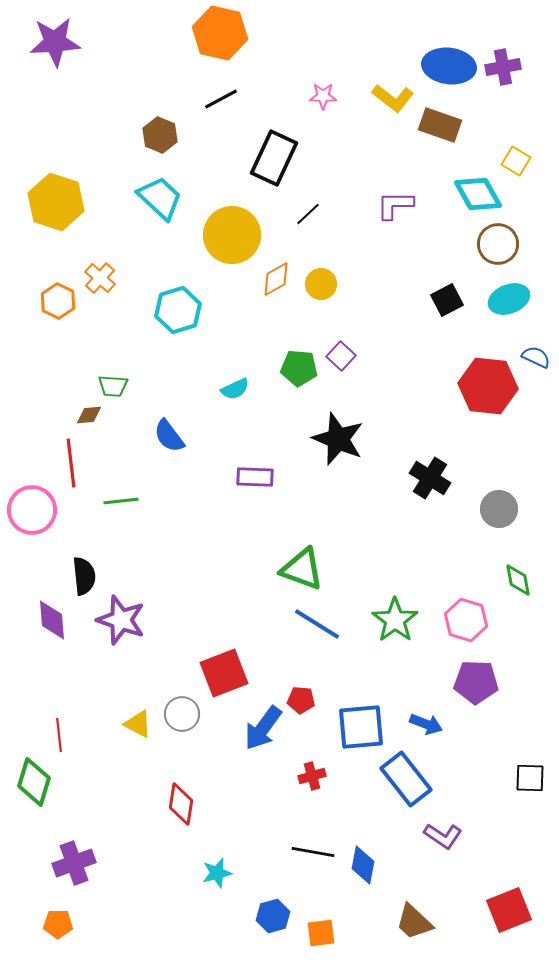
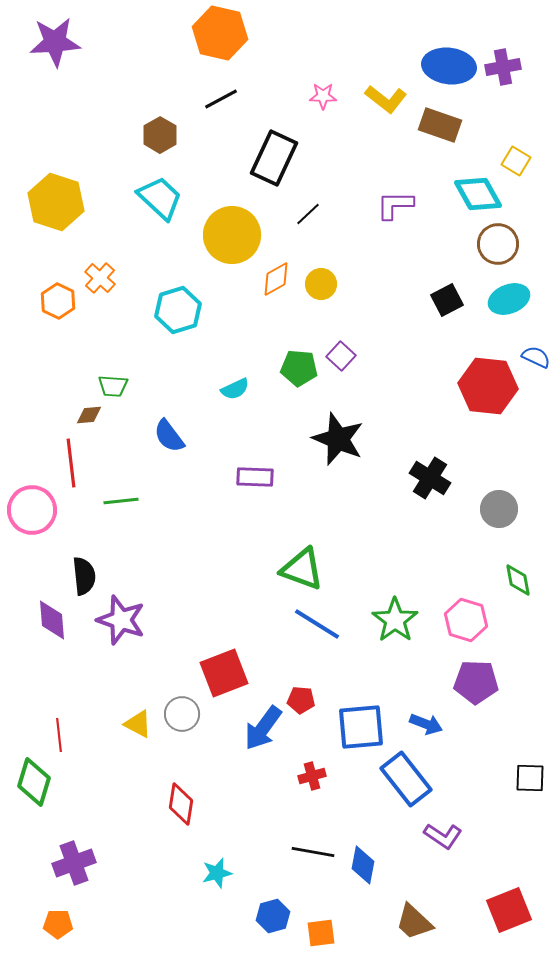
yellow L-shape at (393, 98): moved 7 px left, 1 px down
brown hexagon at (160, 135): rotated 8 degrees clockwise
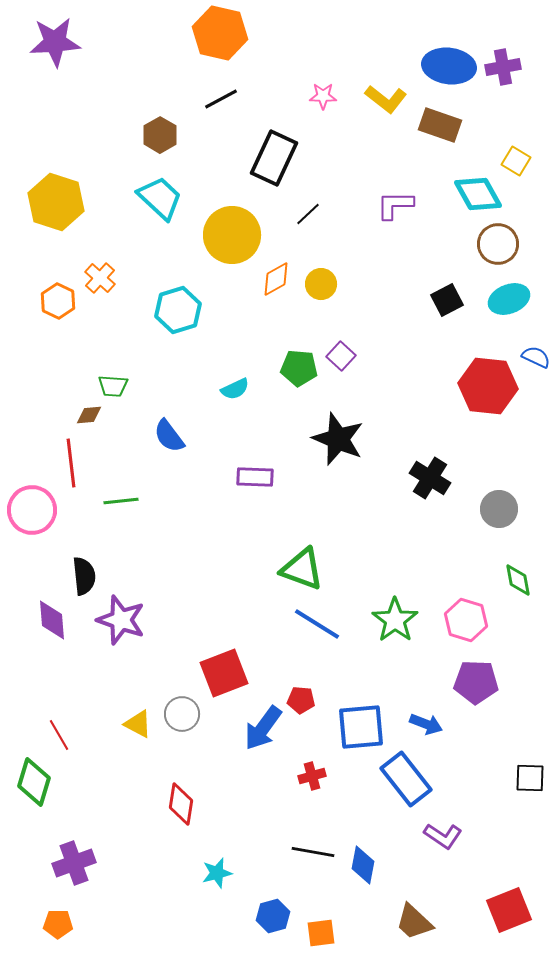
red line at (59, 735): rotated 24 degrees counterclockwise
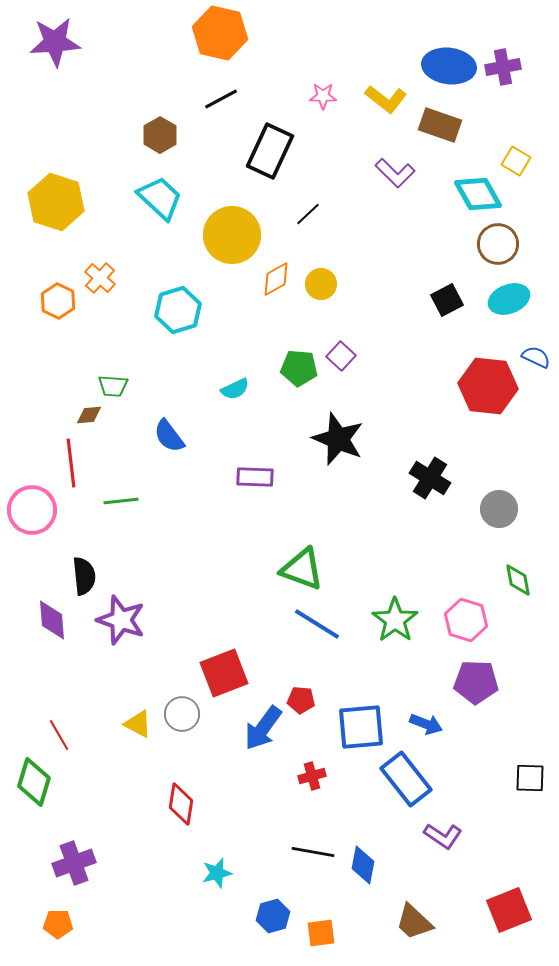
black rectangle at (274, 158): moved 4 px left, 7 px up
purple L-shape at (395, 205): moved 32 px up; rotated 135 degrees counterclockwise
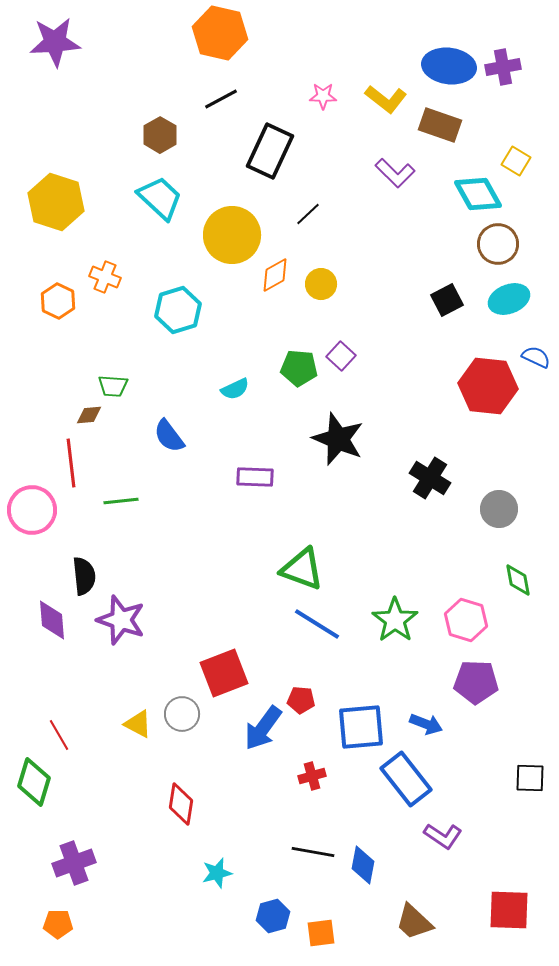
orange cross at (100, 278): moved 5 px right, 1 px up; rotated 20 degrees counterclockwise
orange diamond at (276, 279): moved 1 px left, 4 px up
red square at (509, 910): rotated 24 degrees clockwise
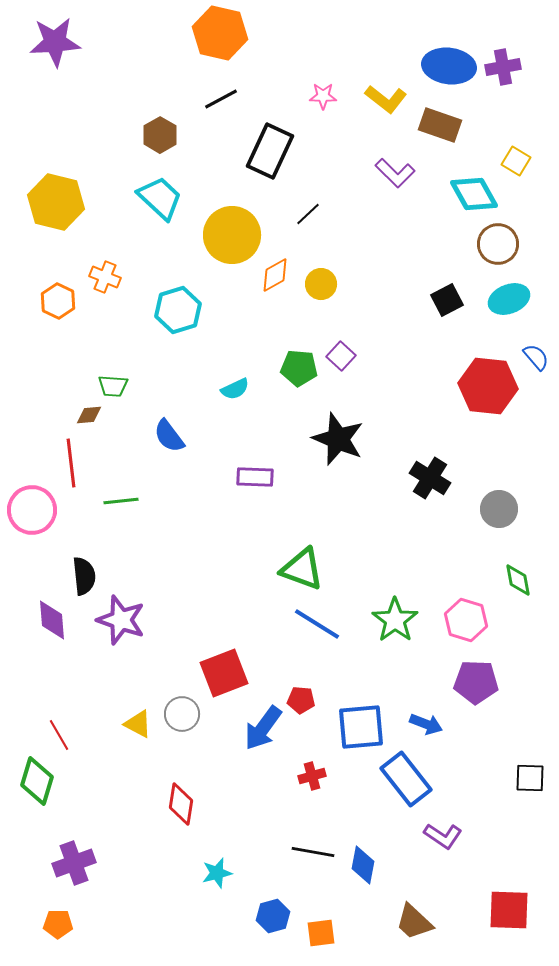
cyan diamond at (478, 194): moved 4 px left
yellow hexagon at (56, 202): rotated 4 degrees counterclockwise
blue semicircle at (536, 357): rotated 24 degrees clockwise
green diamond at (34, 782): moved 3 px right, 1 px up
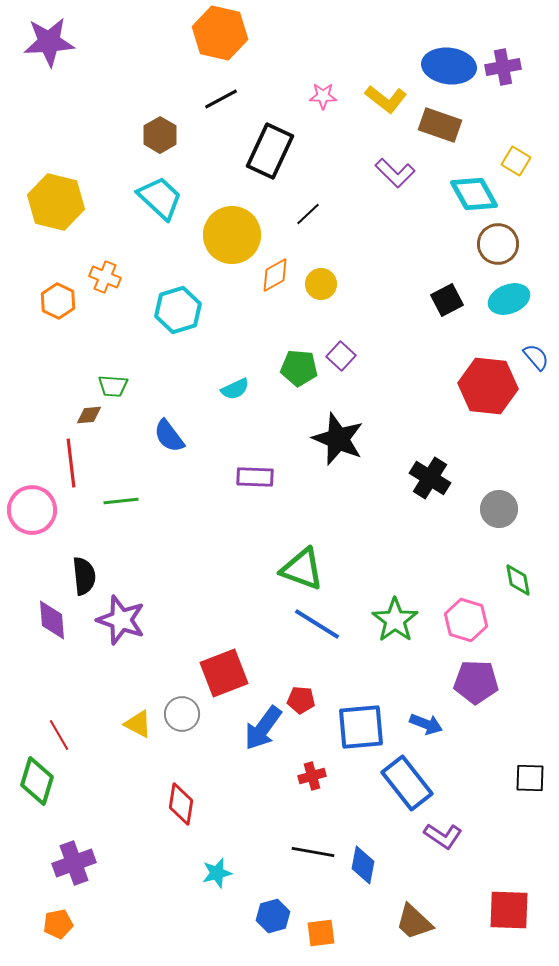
purple star at (55, 42): moved 6 px left
blue rectangle at (406, 779): moved 1 px right, 4 px down
orange pentagon at (58, 924): rotated 12 degrees counterclockwise
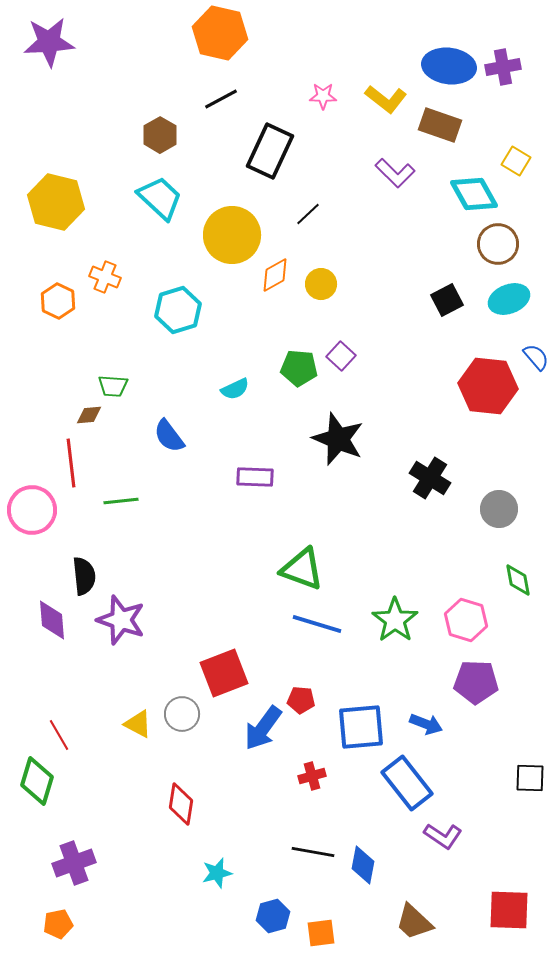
blue line at (317, 624): rotated 15 degrees counterclockwise
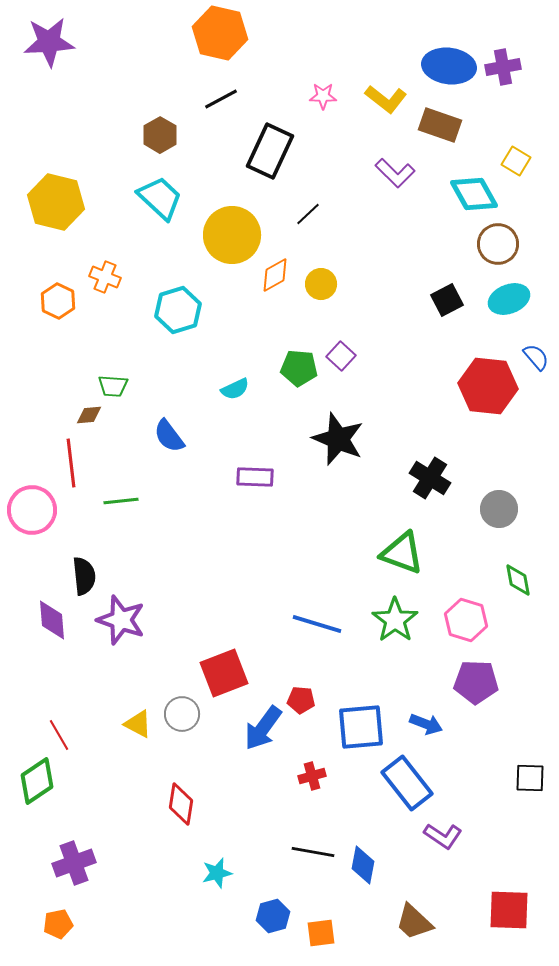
green triangle at (302, 569): moved 100 px right, 16 px up
green diamond at (37, 781): rotated 39 degrees clockwise
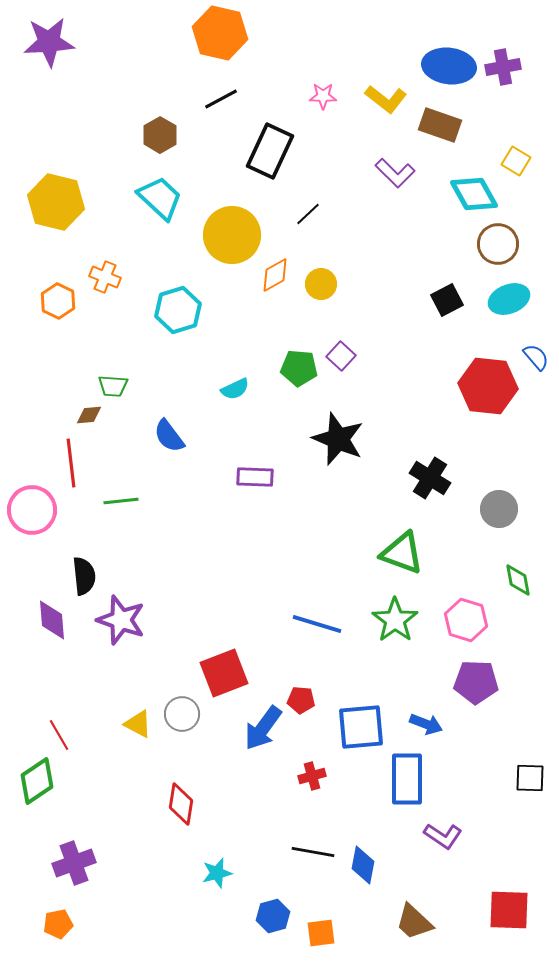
blue rectangle at (407, 783): moved 4 px up; rotated 38 degrees clockwise
